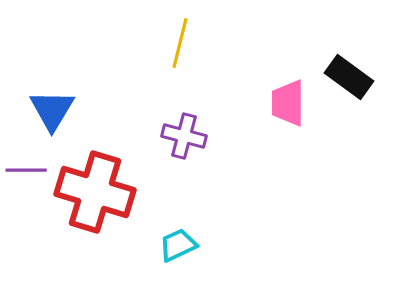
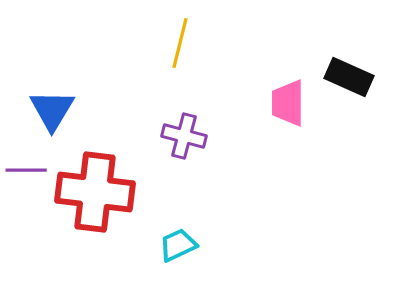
black rectangle: rotated 12 degrees counterclockwise
red cross: rotated 10 degrees counterclockwise
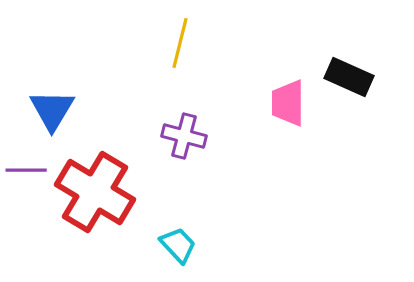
red cross: rotated 24 degrees clockwise
cyan trapezoid: rotated 72 degrees clockwise
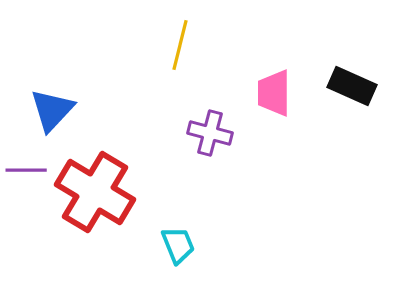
yellow line: moved 2 px down
black rectangle: moved 3 px right, 9 px down
pink trapezoid: moved 14 px left, 10 px up
blue triangle: rotated 12 degrees clockwise
purple cross: moved 26 px right, 3 px up
cyan trapezoid: rotated 21 degrees clockwise
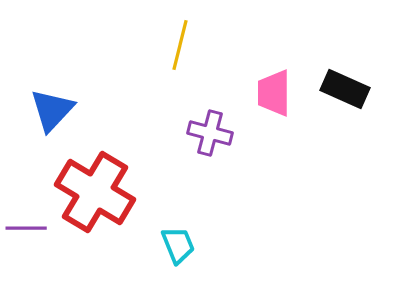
black rectangle: moved 7 px left, 3 px down
purple line: moved 58 px down
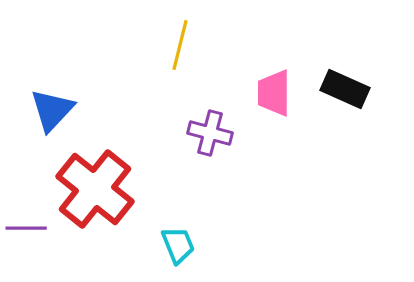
red cross: moved 3 px up; rotated 8 degrees clockwise
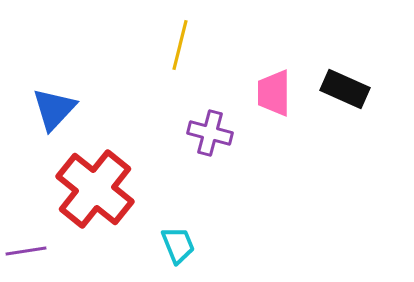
blue triangle: moved 2 px right, 1 px up
purple line: moved 23 px down; rotated 9 degrees counterclockwise
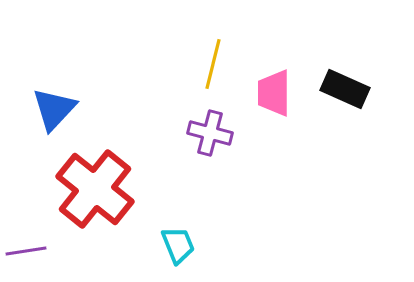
yellow line: moved 33 px right, 19 px down
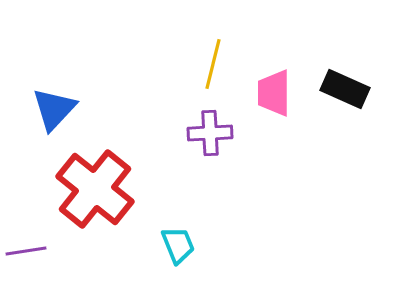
purple cross: rotated 18 degrees counterclockwise
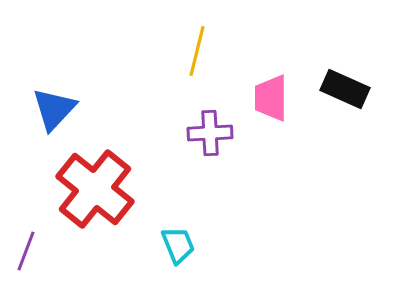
yellow line: moved 16 px left, 13 px up
pink trapezoid: moved 3 px left, 5 px down
purple line: rotated 60 degrees counterclockwise
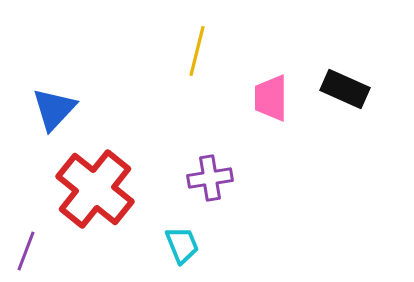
purple cross: moved 45 px down; rotated 6 degrees counterclockwise
cyan trapezoid: moved 4 px right
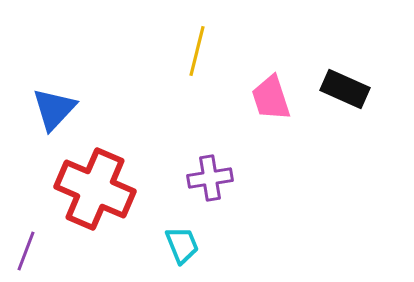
pink trapezoid: rotated 18 degrees counterclockwise
red cross: rotated 16 degrees counterclockwise
